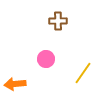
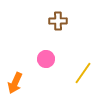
orange arrow: moved 1 px up; rotated 60 degrees counterclockwise
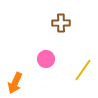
brown cross: moved 3 px right, 2 px down
yellow line: moved 3 px up
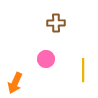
brown cross: moved 5 px left
yellow line: rotated 35 degrees counterclockwise
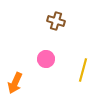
brown cross: moved 2 px up; rotated 18 degrees clockwise
yellow line: rotated 15 degrees clockwise
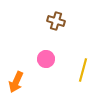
orange arrow: moved 1 px right, 1 px up
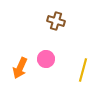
orange arrow: moved 4 px right, 14 px up
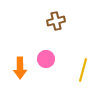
brown cross: rotated 30 degrees counterclockwise
orange arrow: rotated 25 degrees counterclockwise
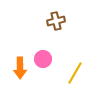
pink circle: moved 3 px left
yellow line: moved 8 px left, 3 px down; rotated 15 degrees clockwise
